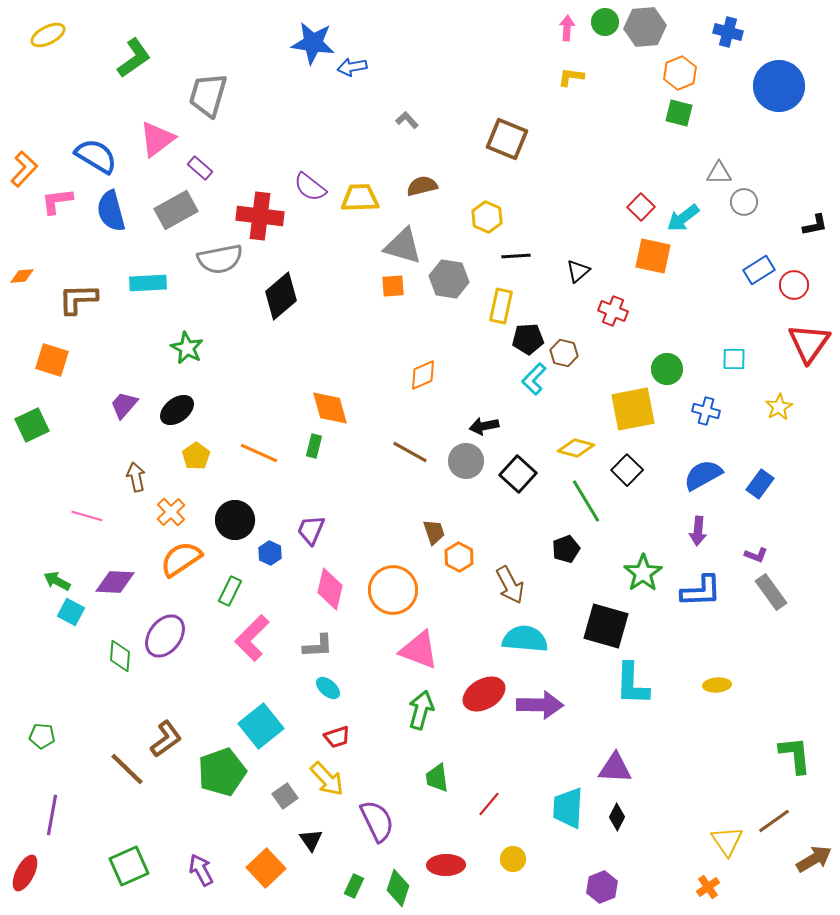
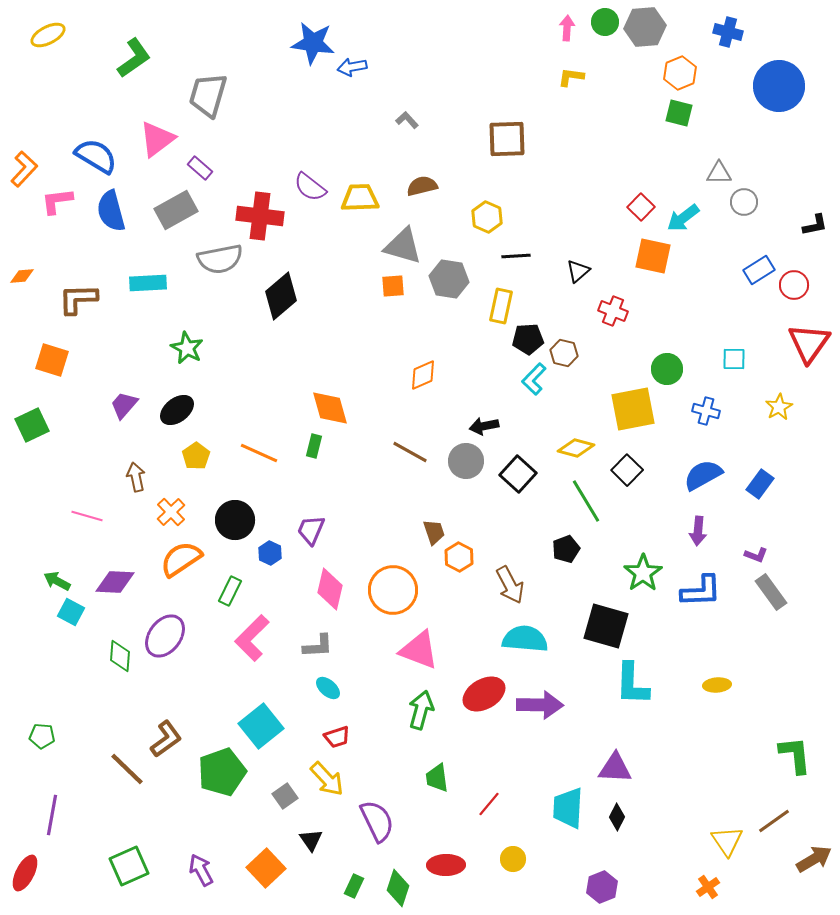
brown square at (507, 139): rotated 24 degrees counterclockwise
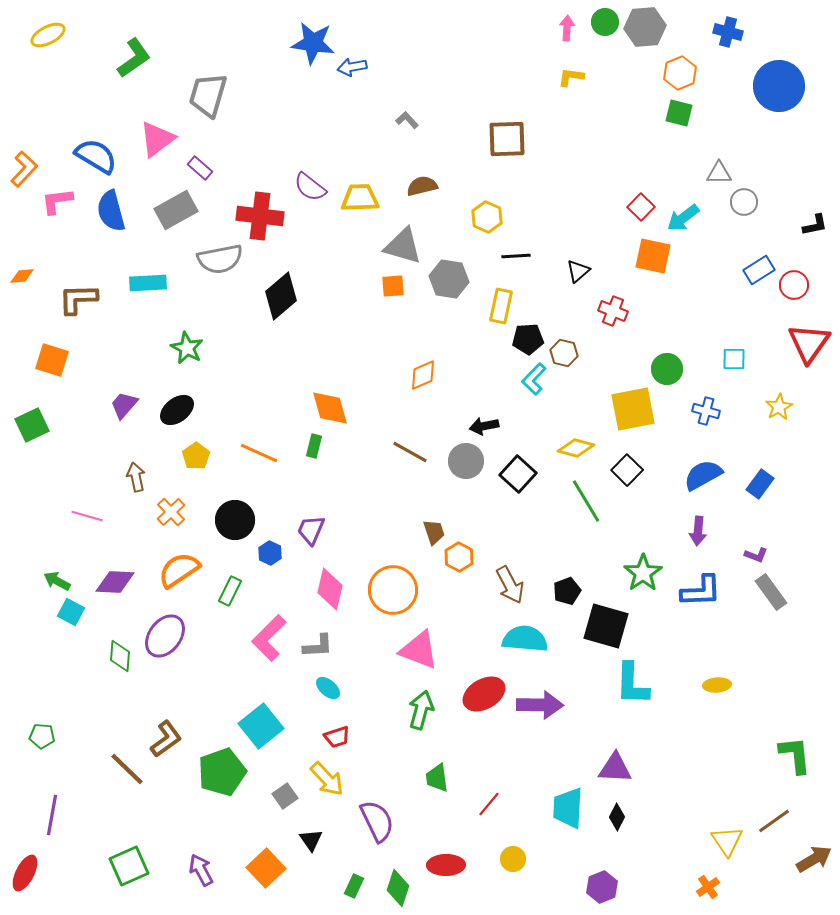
black pentagon at (566, 549): moved 1 px right, 42 px down
orange semicircle at (181, 559): moved 2 px left, 11 px down
pink L-shape at (252, 638): moved 17 px right
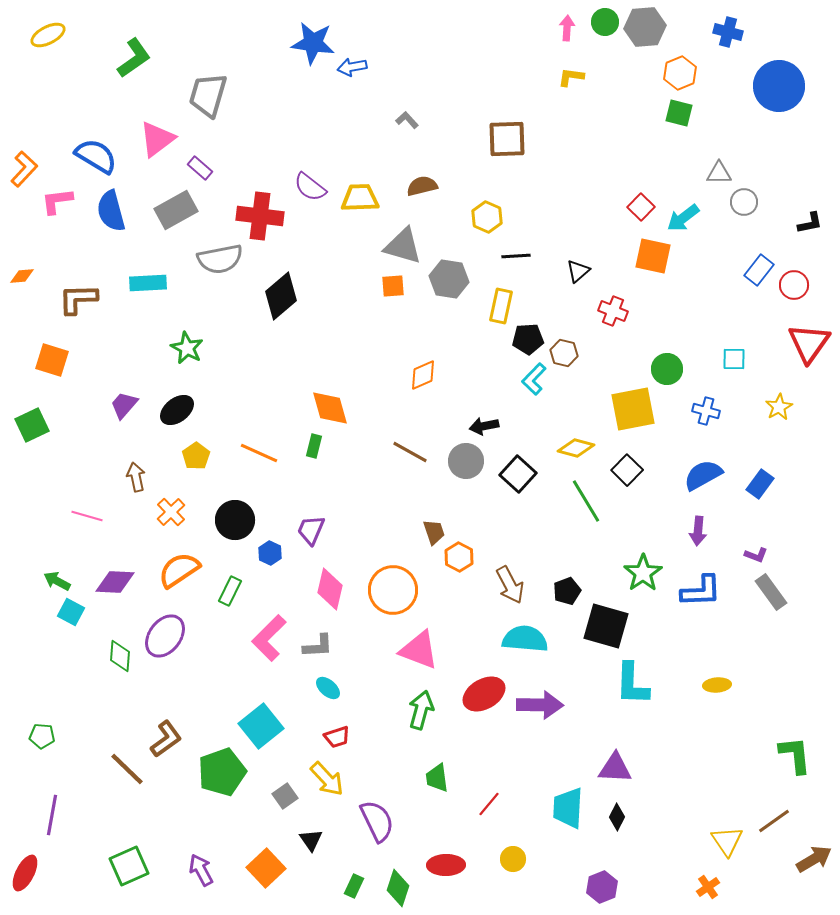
black L-shape at (815, 225): moved 5 px left, 2 px up
blue rectangle at (759, 270): rotated 20 degrees counterclockwise
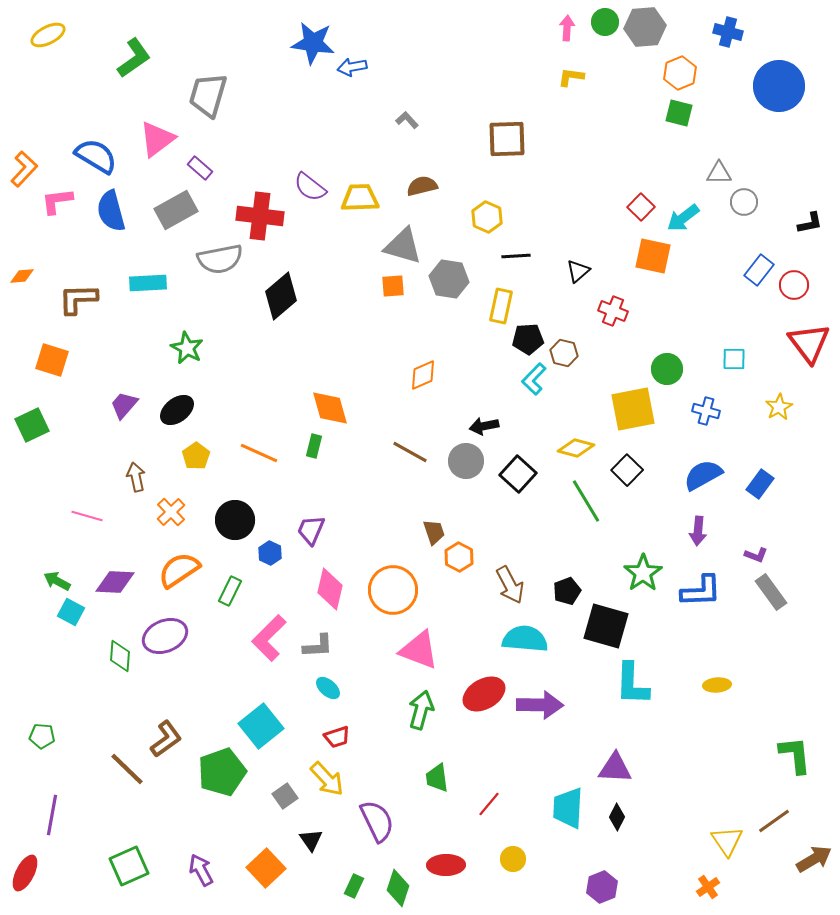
red triangle at (809, 343): rotated 12 degrees counterclockwise
purple ellipse at (165, 636): rotated 30 degrees clockwise
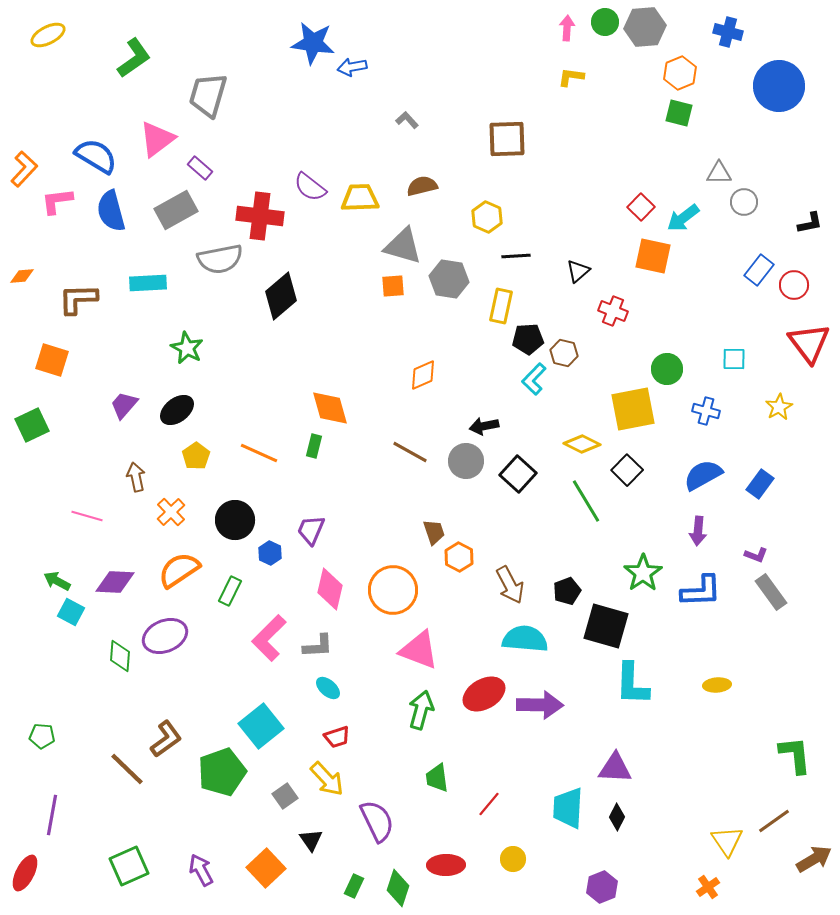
yellow diamond at (576, 448): moved 6 px right, 4 px up; rotated 12 degrees clockwise
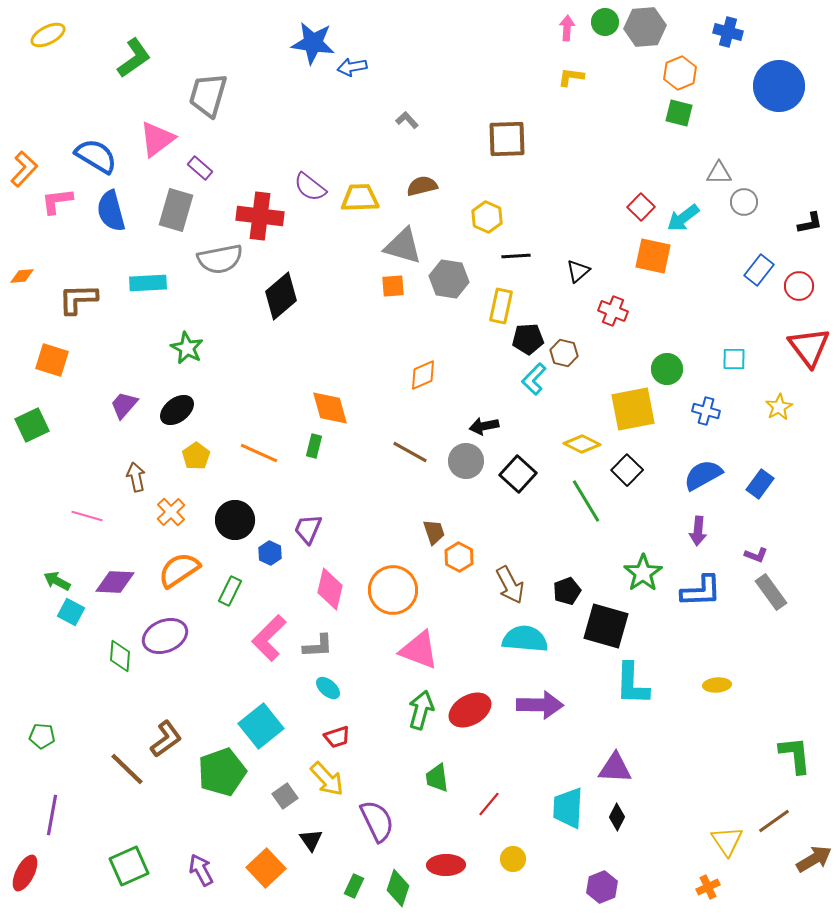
gray rectangle at (176, 210): rotated 45 degrees counterclockwise
red circle at (794, 285): moved 5 px right, 1 px down
red triangle at (809, 343): moved 4 px down
purple trapezoid at (311, 530): moved 3 px left, 1 px up
red ellipse at (484, 694): moved 14 px left, 16 px down
orange cross at (708, 887): rotated 10 degrees clockwise
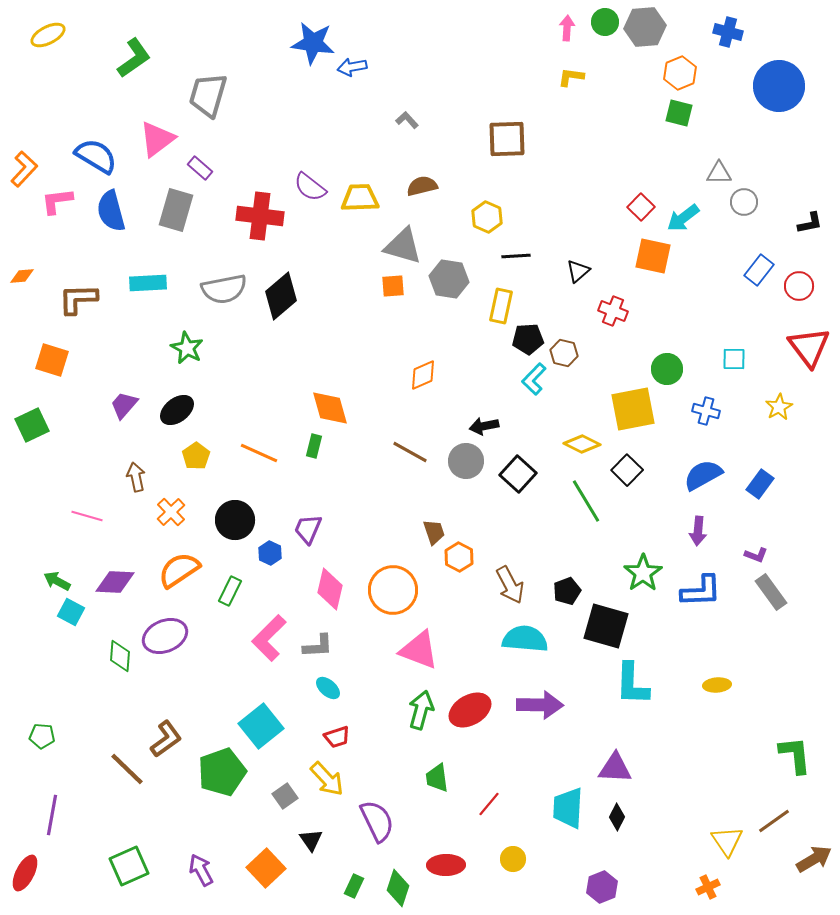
gray semicircle at (220, 259): moved 4 px right, 30 px down
